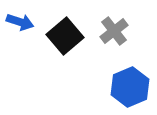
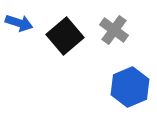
blue arrow: moved 1 px left, 1 px down
gray cross: moved 1 px up; rotated 16 degrees counterclockwise
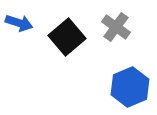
gray cross: moved 2 px right, 3 px up
black square: moved 2 px right, 1 px down
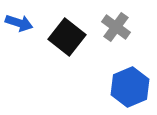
black square: rotated 12 degrees counterclockwise
